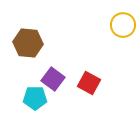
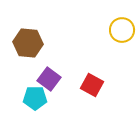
yellow circle: moved 1 px left, 5 px down
purple square: moved 4 px left
red square: moved 3 px right, 2 px down
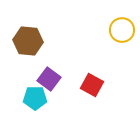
brown hexagon: moved 2 px up
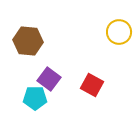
yellow circle: moved 3 px left, 2 px down
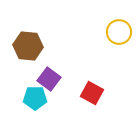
brown hexagon: moved 5 px down
red square: moved 8 px down
